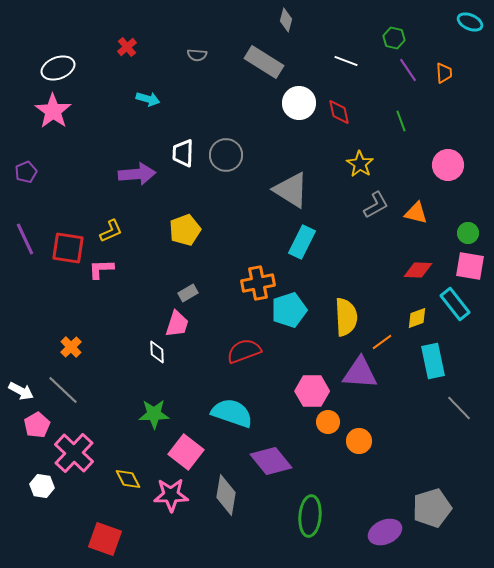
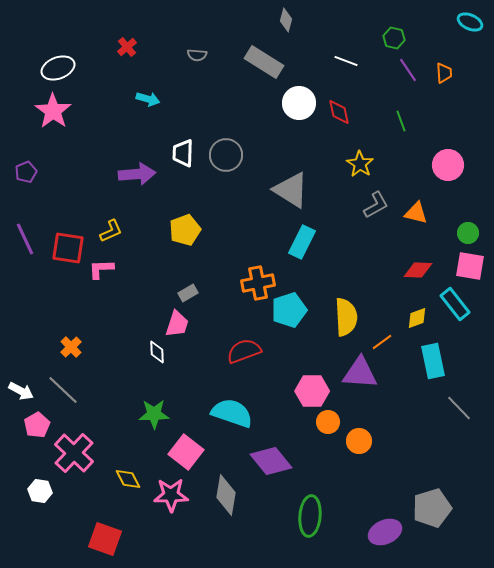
white hexagon at (42, 486): moved 2 px left, 5 px down
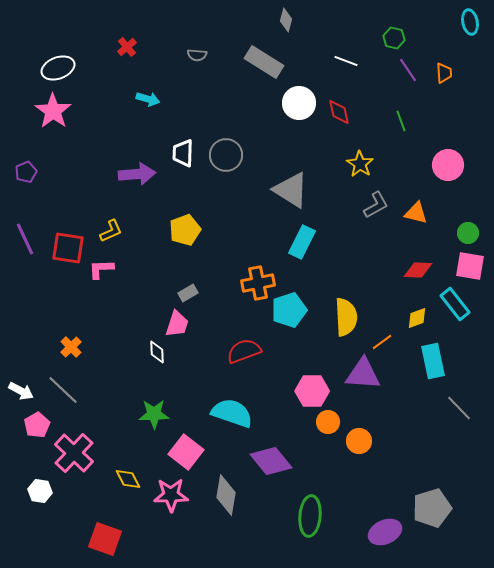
cyan ellipse at (470, 22): rotated 55 degrees clockwise
purple triangle at (360, 373): moved 3 px right, 1 px down
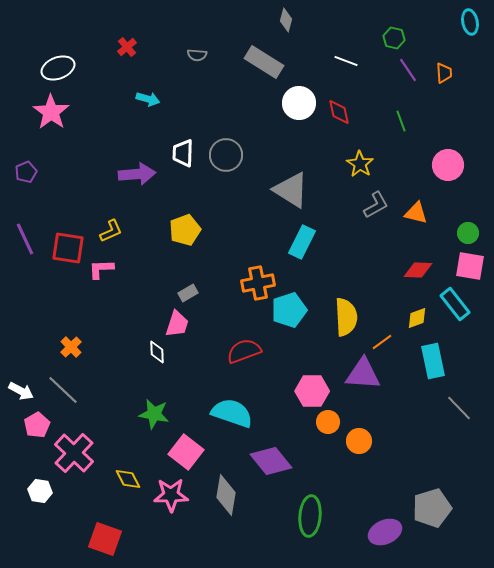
pink star at (53, 111): moved 2 px left, 1 px down
green star at (154, 414): rotated 12 degrees clockwise
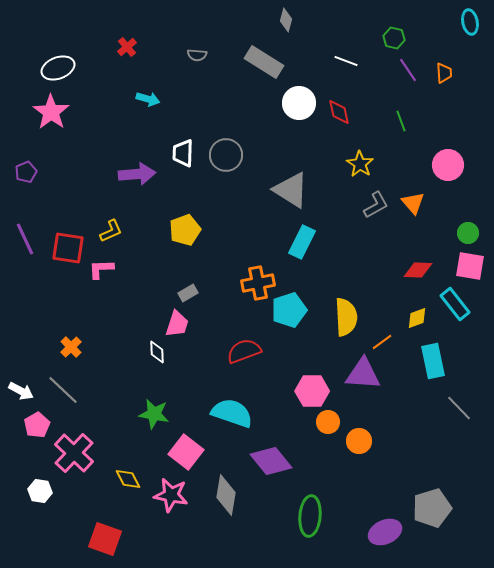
orange triangle at (416, 213): moved 3 px left, 10 px up; rotated 35 degrees clockwise
pink star at (171, 495): rotated 12 degrees clockwise
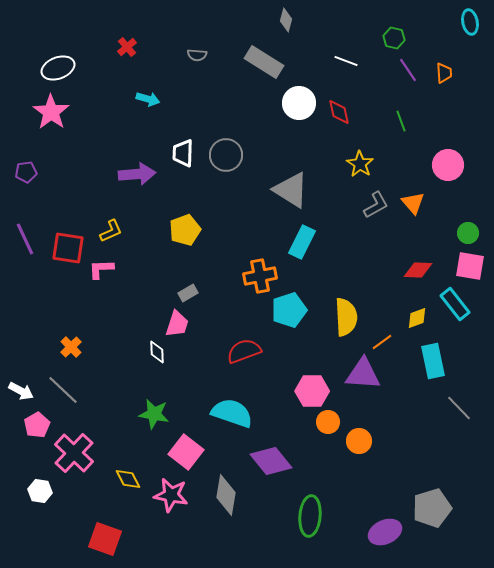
purple pentagon at (26, 172): rotated 15 degrees clockwise
orange cross at (258, 283): moved 2 px right, 7 px up
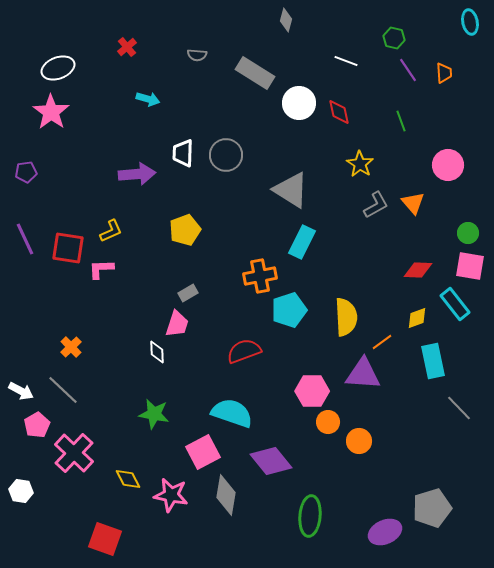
gray rectangle at (264, 62): moved 9 px left, 11 px down
pink square at (186, 452): moved 17 px right; rotated 24 degrees clockwise
white hexagon at (40, 491): moved 19 px left
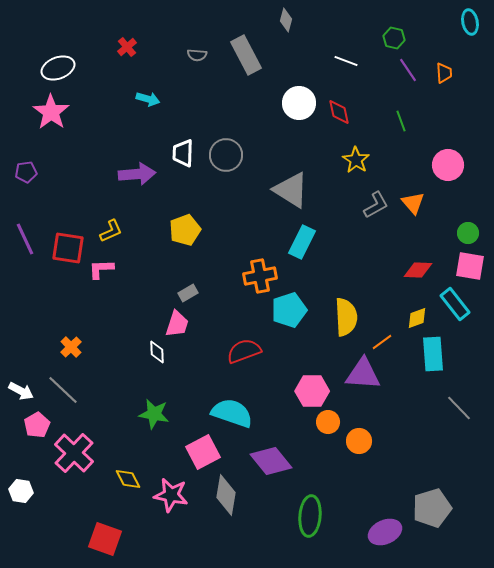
gray rectangle at (255, 73): moved 9 px left, 18 px up; rotated 30 degrees clockwise
yellow star at (360, 164): moved 4 px left, 4 px up
cyan rectangle at (433, 361): moved 7 px up; rotated 8 degrees clockwise
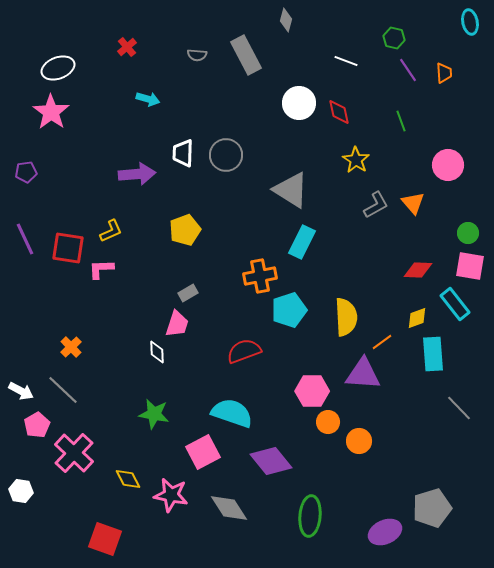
gray diamond at (226, 495): moved 3 px right, 13 px down; rotated 42 degrees counterclockwise
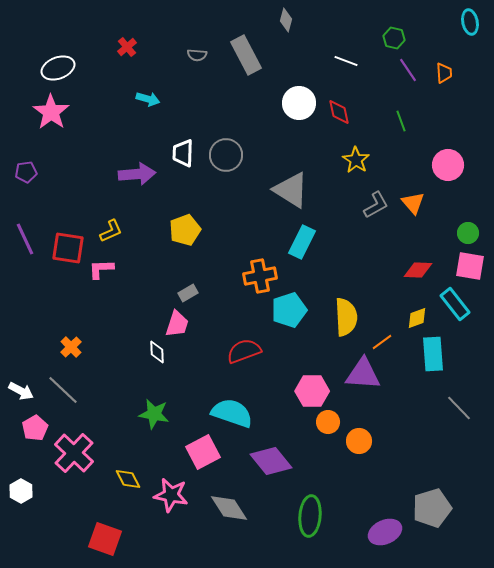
pink pentagon at (37, 425): moved 2 px left, 3 px down
white hexagon at (21, 491): rotated 20 degrees clockwise
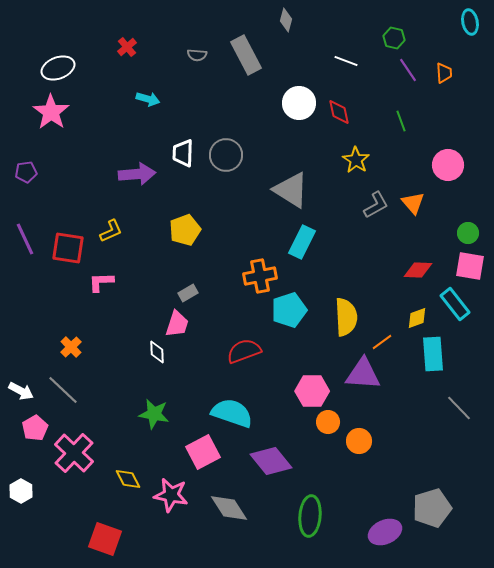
pink L-shape at (101, 269): moved 13 px down
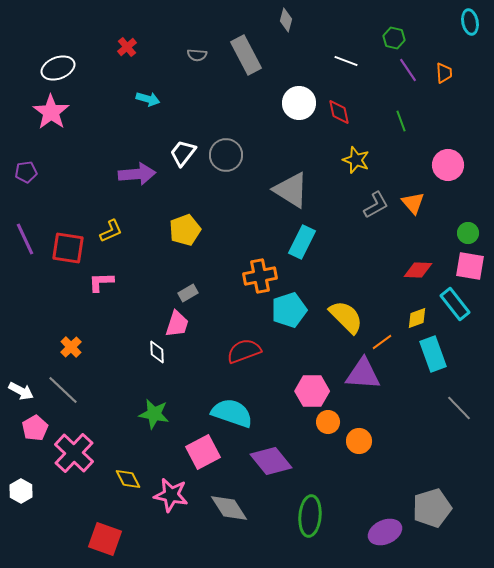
white trapezoid at (183, 153): rotated 36 degrees clockwise
yellow star at (356, 160): rotated 12 degrees counterclockwise
yellow semicircle at (346, 317): rotated 42 degrees counterclockwise
cyan rectangle at (433, 354): rotated 16 degrees counterclockwise
